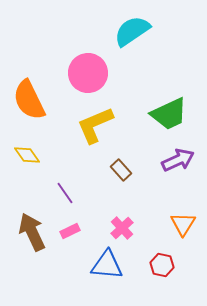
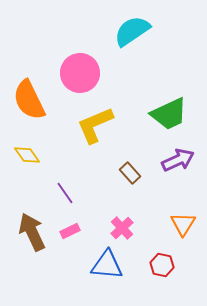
pink circle: moved 8 px left
brown rectangle: moved 9 px right, 3 px down
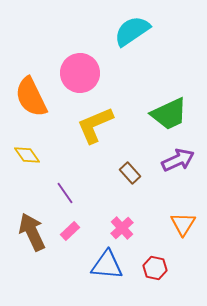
orange semicircle: moved 2 px right, 3 px up
pink rectangle: rotated 18 degrees counterclockwise
red hexagon: moved 7 px left, 3 px down
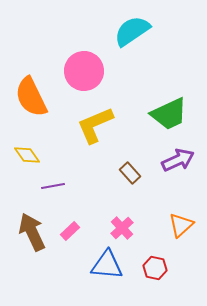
pink circle: moved 4 px right, 2 px up
purple line: moved 12 px left, 7 px up; rotated 65 degrees counterclockwise
orange triangle: moved 2 px left, 1 px down; rotated 16 degrees clockwise
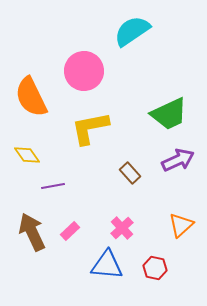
yellow L-shape: moved 5 px left, 3 px down; rotated 12 degrees clockwise
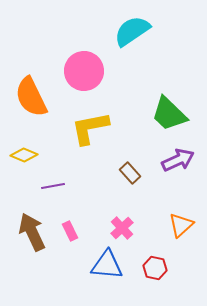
green trapezoid: rotated 69 degrees clockwise
yellow diamond: moved 3 px left; rotated 32 degrees counterclockwise
pink rectangle: rotated 72 degrees counterclockwise
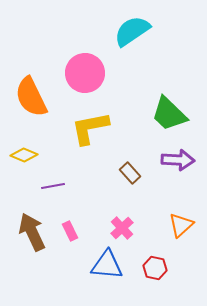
pink circle: moved 1 px right, 2 px down
purple arrow: rotated 28 degrees clockwise
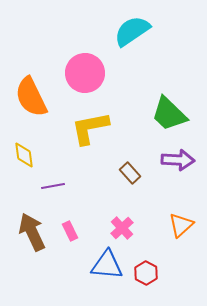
yellow diamond: rotated 60 degrees clockwise
red hexagon: moved 9 px left, 5 px down; rotated 15 degrees clockwise
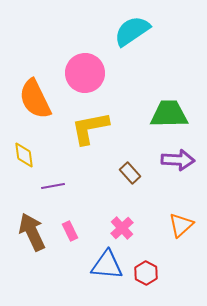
orange semicircle: moved 4 px right, 2 px down
green trapezoid: rotated 135 degrees clockwise
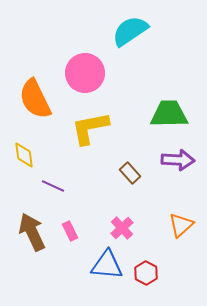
cyan semicircle: moved 2 px left
purple line: rotated 35 degrees clockwise
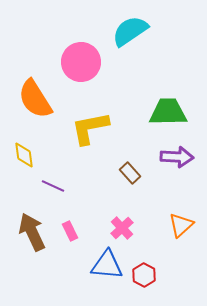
pink circle: moved 4 px left, 11 px up
orange semicircle: rotated 6 degrees counterclockwise
green trapezoid: moved 1 px left, 2 px up
purple arrow: moved 1 px left, 3 px up
red hexagon: moved 2 px left, 2 px down
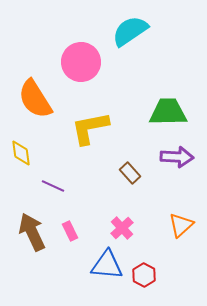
yellow diamond: moved 3 px left, 2 px up
